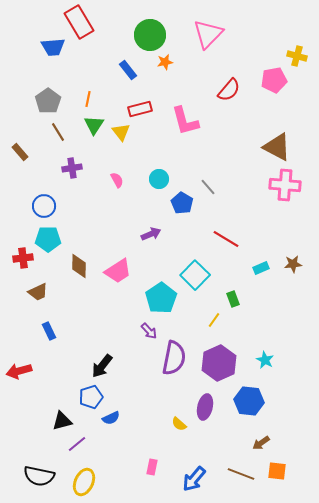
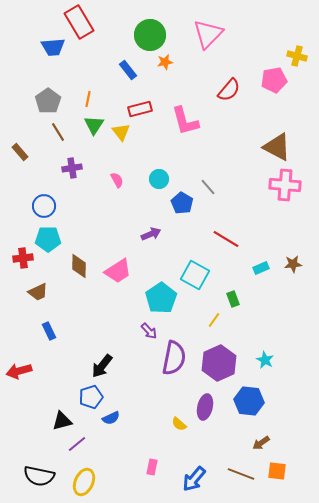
cyan square at (195, 275): rotated 16 degrees counterclockwise
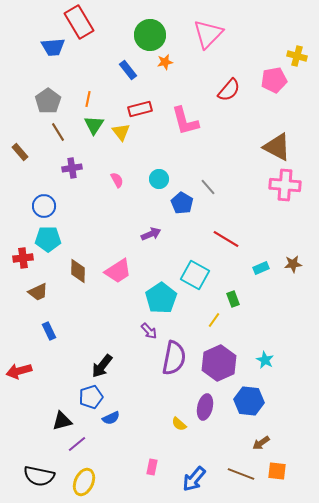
brown diamond at (79, 266): moved 1 px left, 5 px down
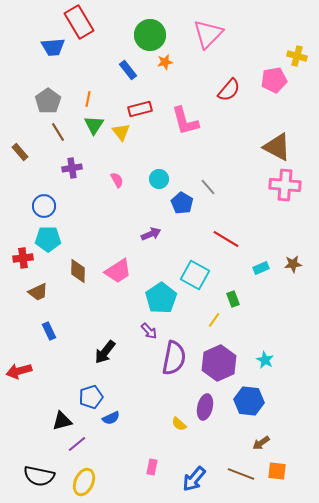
black arrow at (102, 366): moved 3 px right, 14 px up
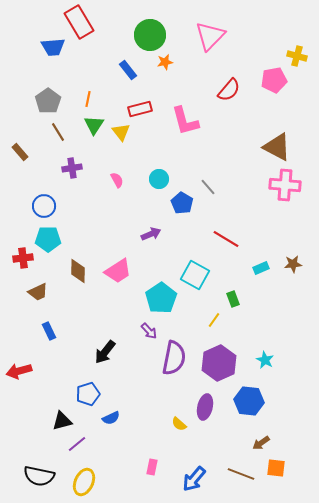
pink triangle at (208, 34): moved 2 px right, 2 px down
blue pentagon at (91, 397): moved 3 px left, 3 px up
orange square at (277, 471): moved 1 px left, 3 px up
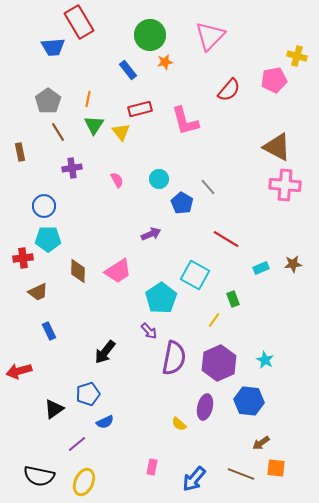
brown rectangle at (20, 152): rotated 30 degrees clockwise
blue semicircle at (111, 418): moved 6 px left, 4 px down
black triangle at (62, 421): moved 8 px left, 12 px up; rotated 20 degrees counterclockwise
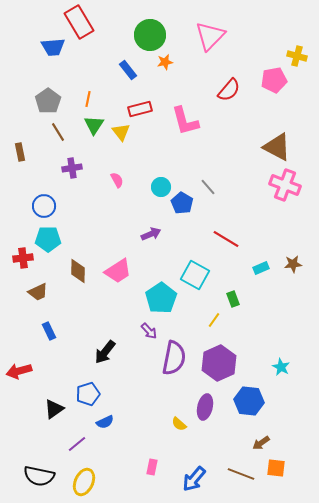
cyan circle at (159, 179): moved 2 px right, 8 px down
pink cross at (285, 185): rotated 16 degrees clockwise
cyan star at (265, 360): moved 16 px right, 7 px down
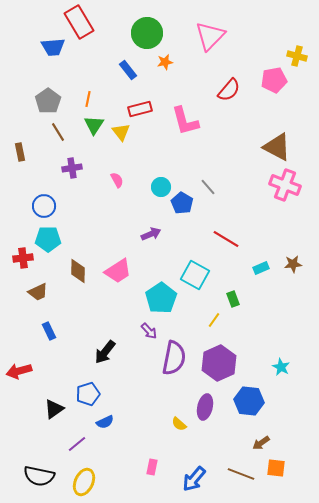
green circle at (150, 35): moved 3 px left, 2 px up
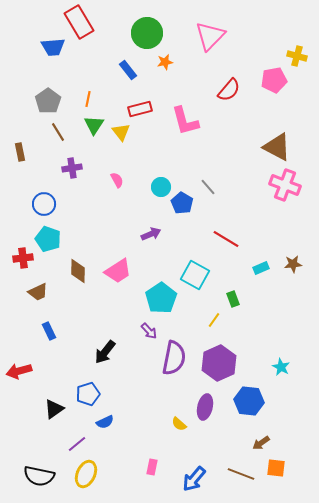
blue circle at (44, 206): moved 2 px up
cyan pentagon at (48, 239): rotated 20 degrees clockwise
yellow ellipse at (84, 482): moved 2 px right, 8 px up
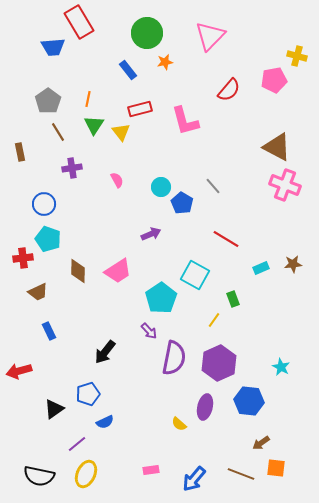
gray line at (208, 187): moved 5 px right, 1 px up
pink rectangle at (152, 467): moved 1 px left, 3 px down; rotated 70 degrees clockwise
